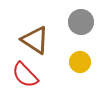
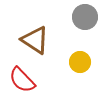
gray circle: moved 4 px right, 5 px up
red semicircle: moved 3 px left, 5 px down
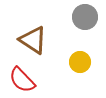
brown triangle: moved 2 px left
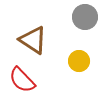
yellow circle: moved 1 px left, 1 px up
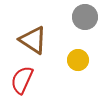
yellow circle: moved 1 px left, 1 px up
red semicircle: rotated 68 degrees clockwise
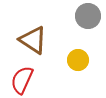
gray circle: moved 3 px right, 1 px up
